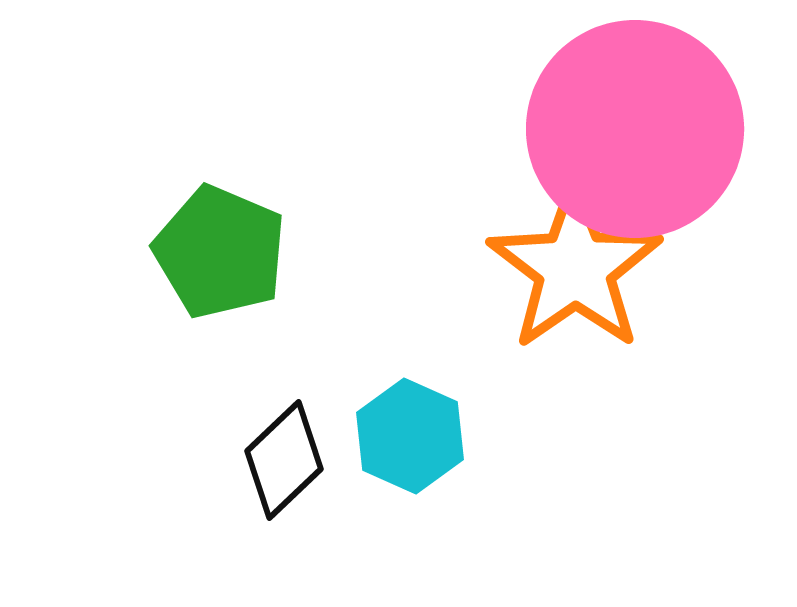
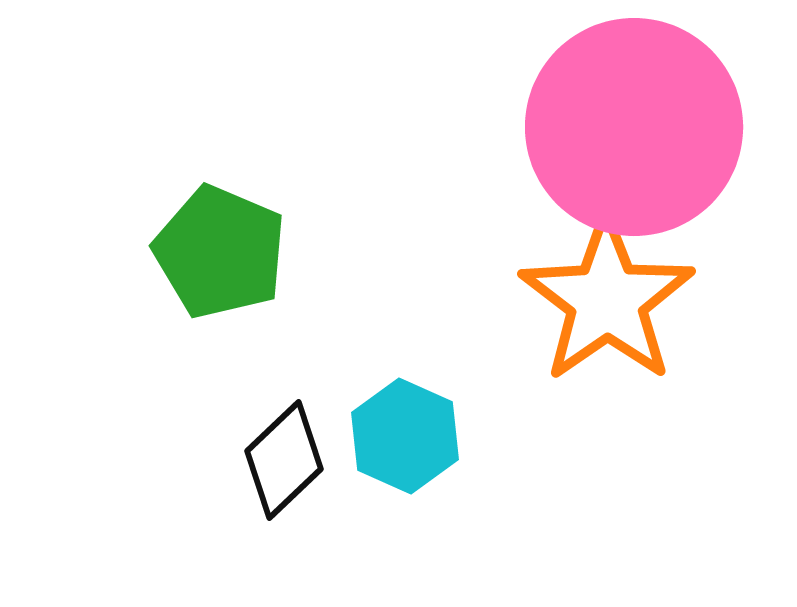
pink circle: moved 1 px left, 2 px up
orange star: moved 32 px right, 32 px down
cyan hexagon: moved 5 px left
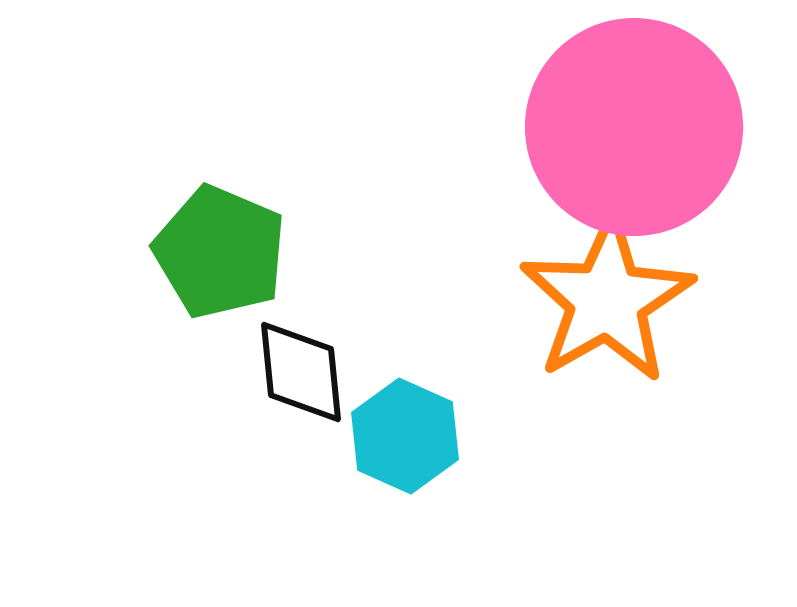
orange star: rotated 5 degrees clockwise
black diamond: moved 17 px right, 88 px up; rotated 52 degrees counterclockwise
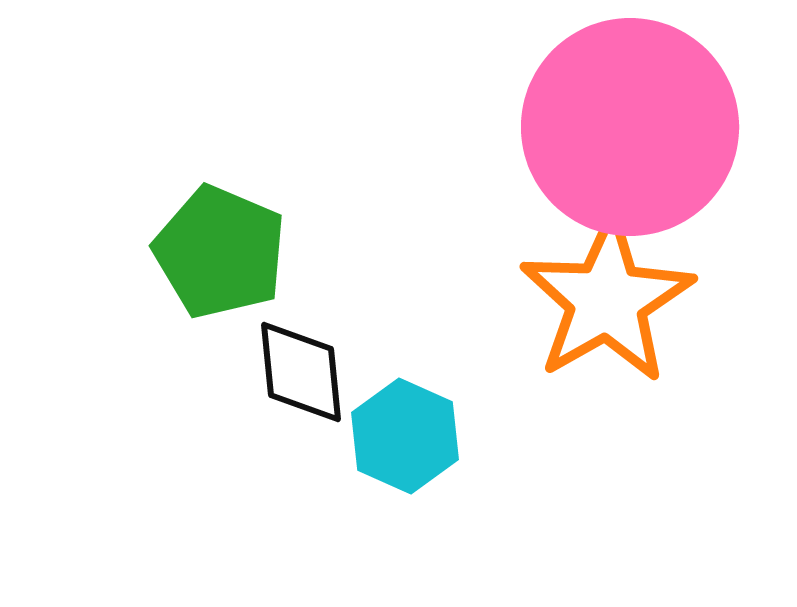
pink circle: moved 4 px left
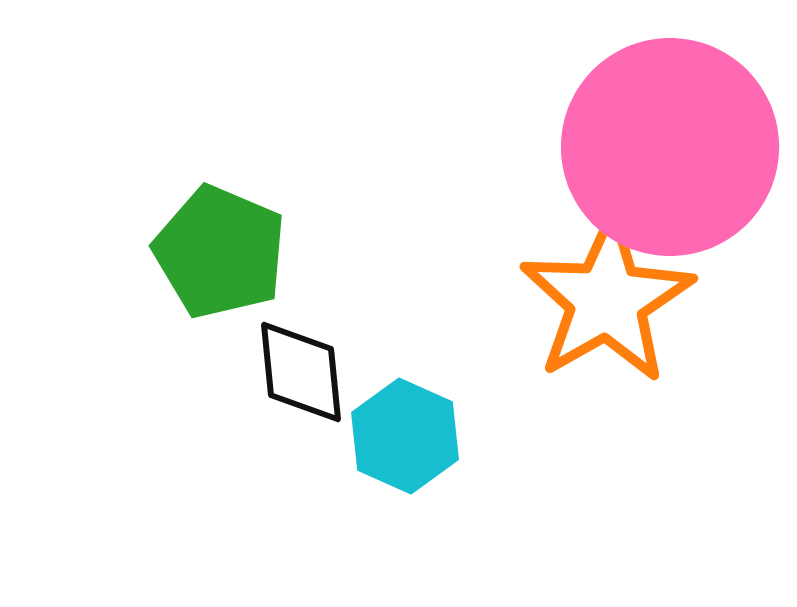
pink circle: moved 40 px right, 20 px down
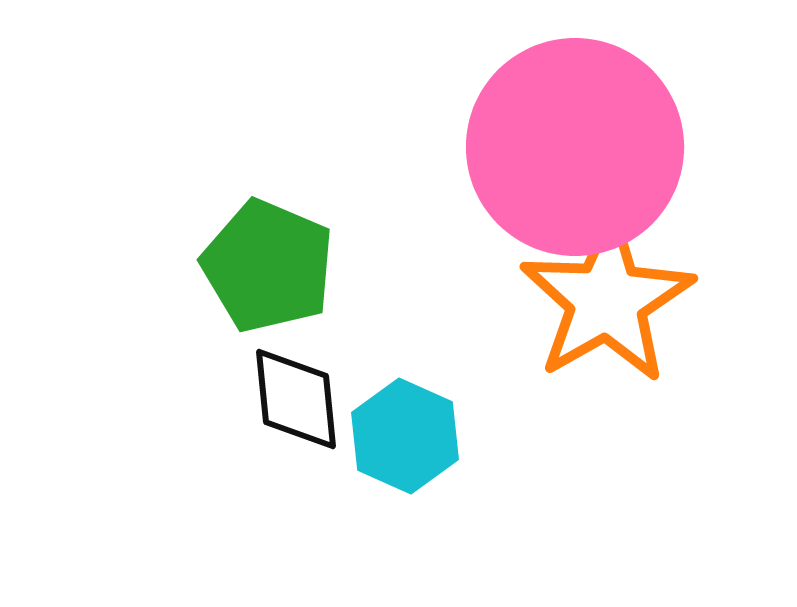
pink circle: moved 95 px left
green pentagon: moved 48 px right, 14 px down
black diamond: moved 5 px left, 27 px down
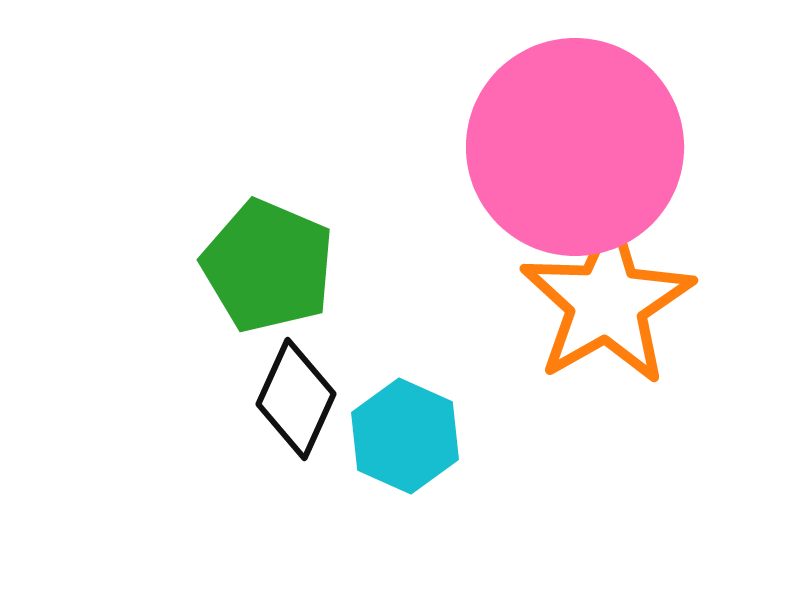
orange star: moved 2 px down
black diamond: rotated 30 degrees clockwise
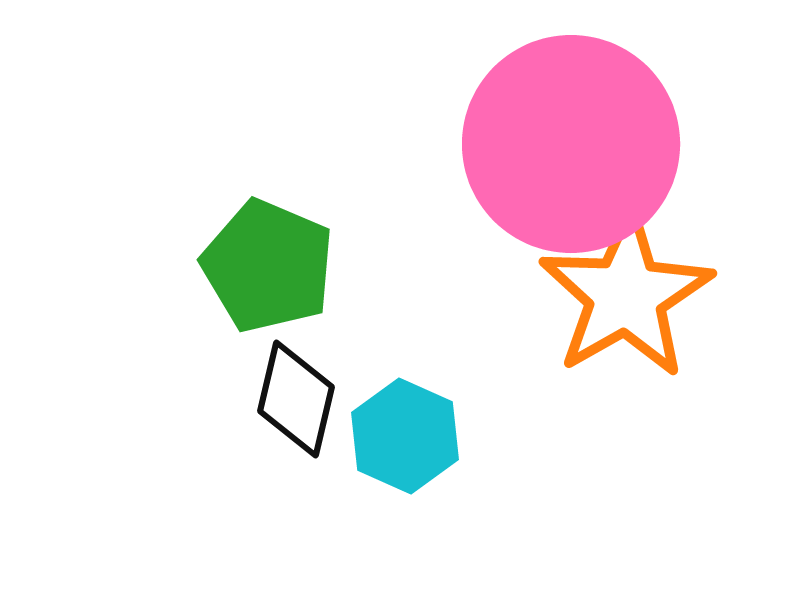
pink circle: moved 4 px left, 3 px up
orange star: moved 19 px right, 7 px up
black diamond: rotated 11 degrees counterclockwise
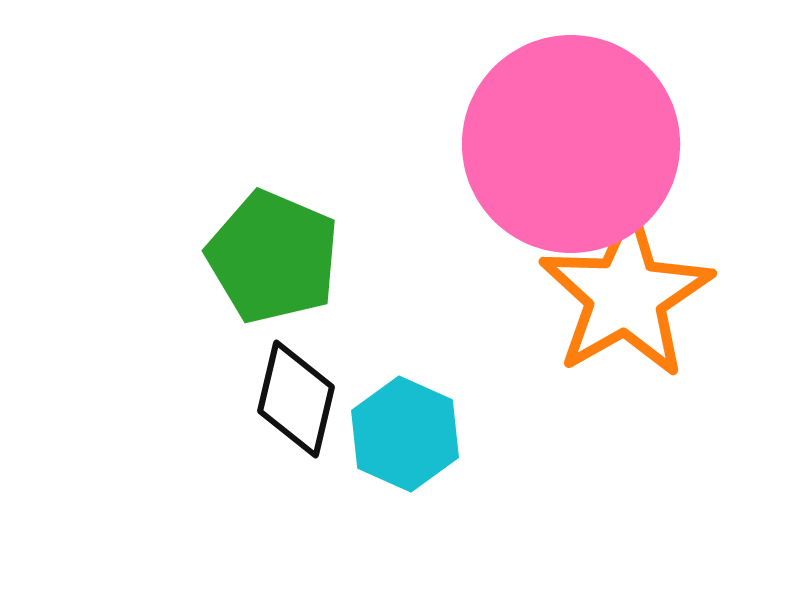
green pentagon: moved 5 px right, 9 px up
cyan hexagon: moved 2 px up
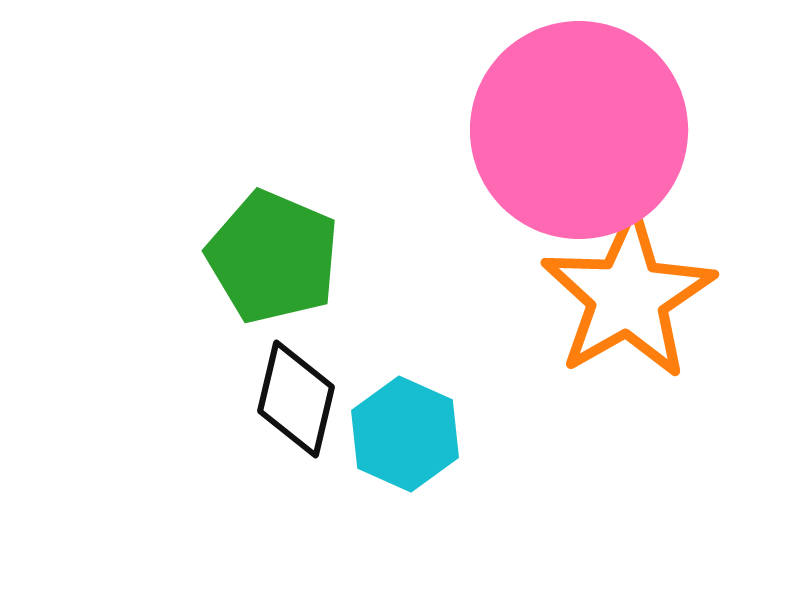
pink circle: moved 8 px right, 14 px up
orange star: moved 2 px right, 1 px down
